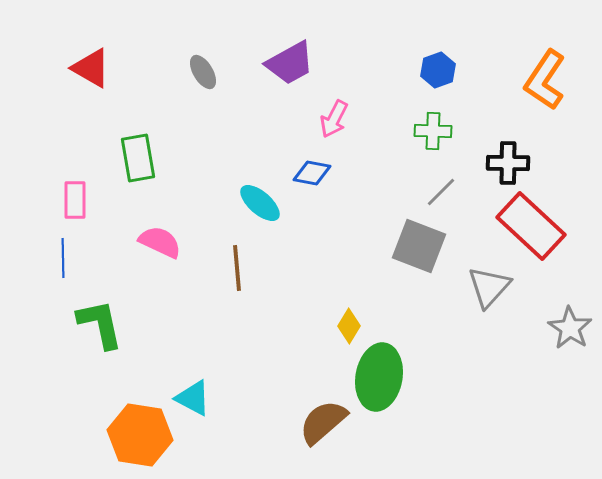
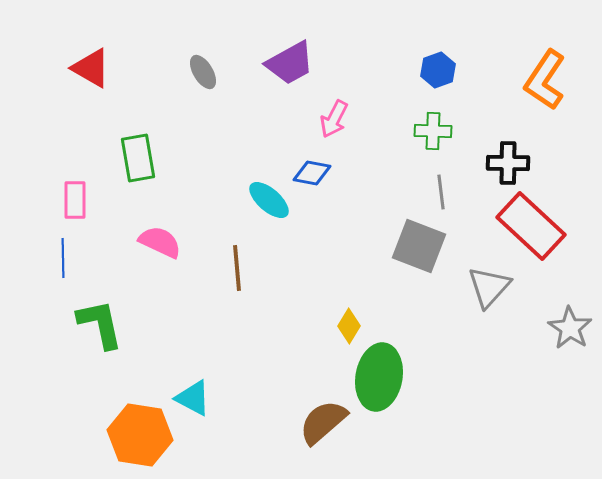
gray line: rotated 52 degrees counterclockwise
cyan ellipse: moved 9 px right, 3 px up
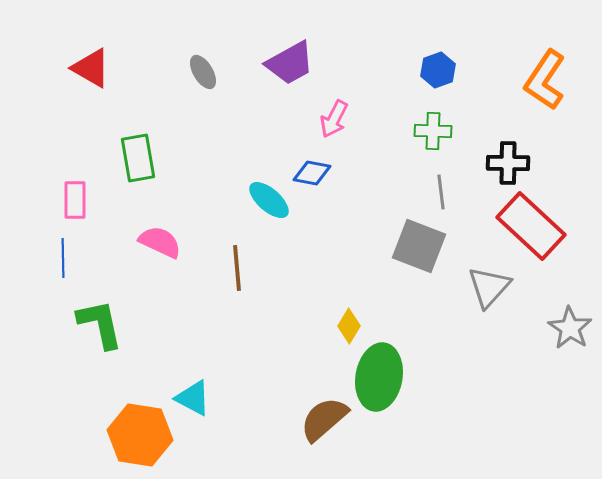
brown semicircle: moved 1 px right, 3 px up
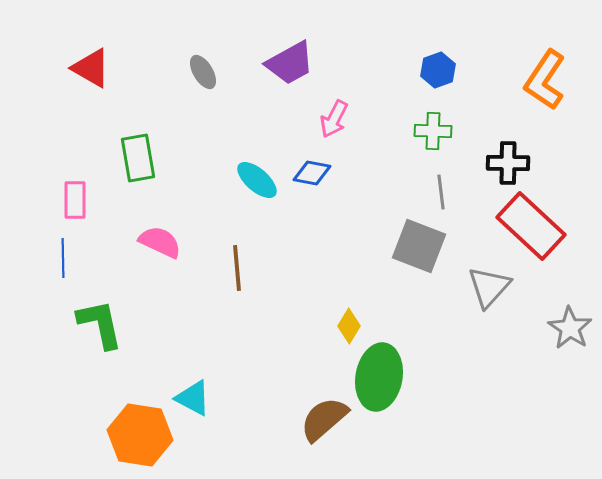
cyan ellipse: moved 12 px left, 20 px up
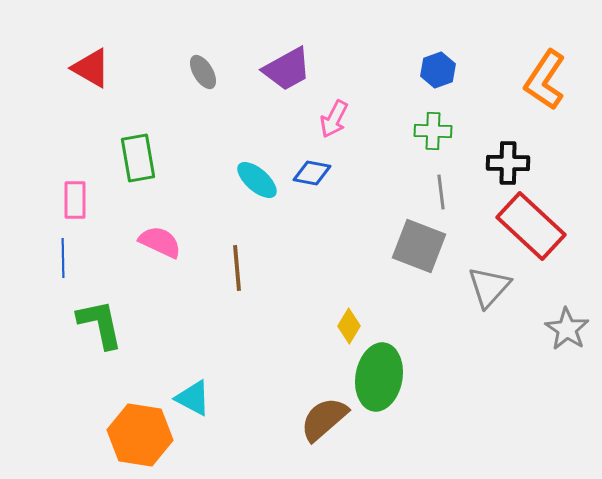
purple trapezoid: moved 3 px left, 6 px down
gray star: moved 3 px left, 1 px down
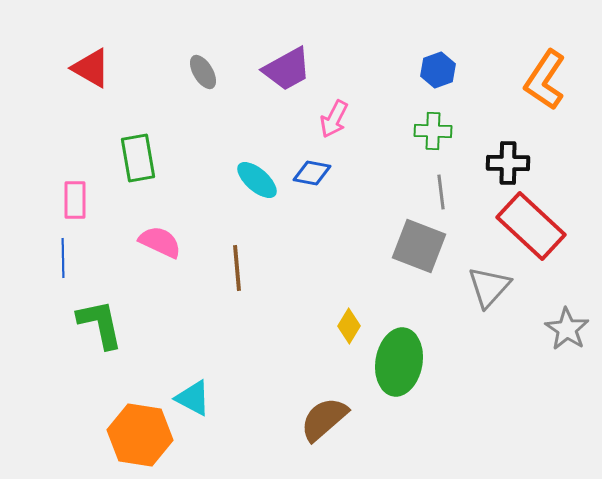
green ellipse: moved 20 px right, 15 px up
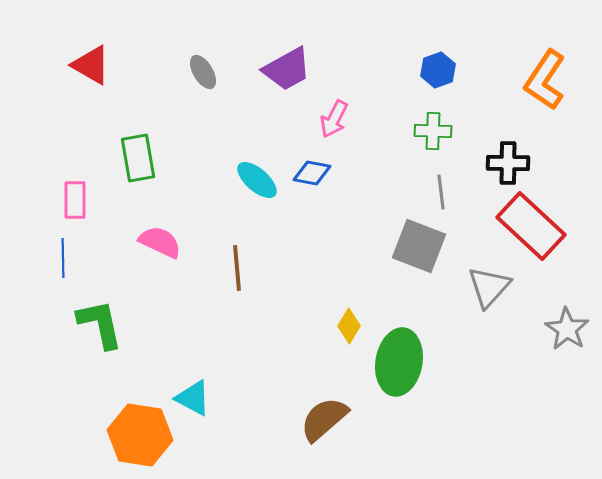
red triangle: moved 3 px up
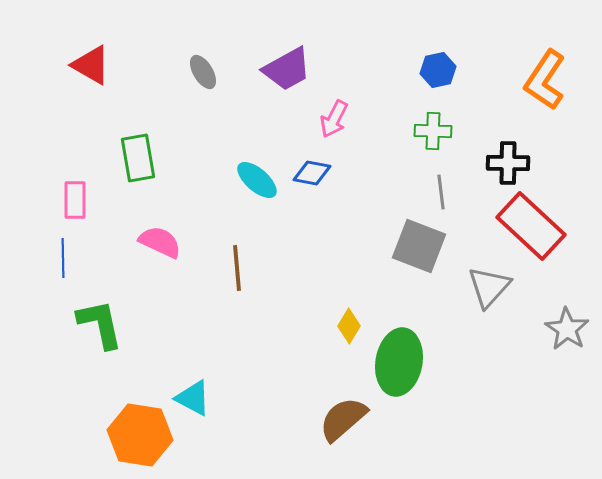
blue hexagon: rotated 8 degrees clockwise
brown semicircle: moved 19 px right
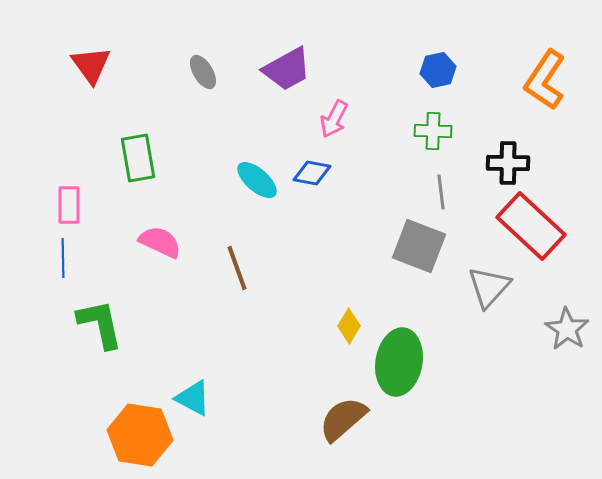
red triangle: rotated 24 degrees clockwise
pink rectangle: moved 6 px left, 5 px down
brown line: rotated 15 degrees counterclockwise
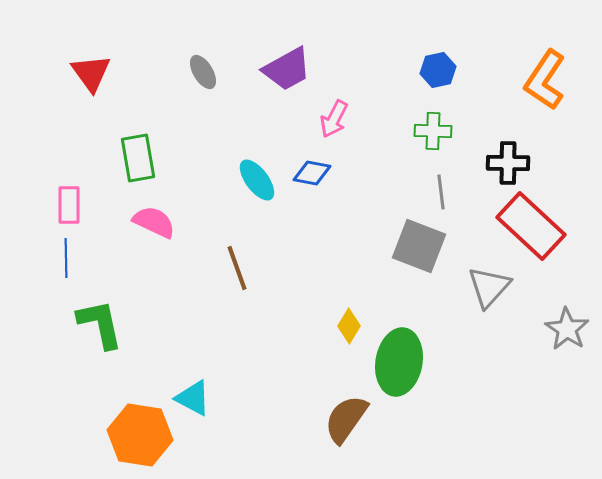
red triangle: moved 8 px down
cyan ellipse: rotated 12 degrees clockwise
pink semicircle: moved 6 px left, 20 px up
blue line: moved 3 px right
brown semicircle: moved 3 px right; rotated 14 degrees counterclockwise
